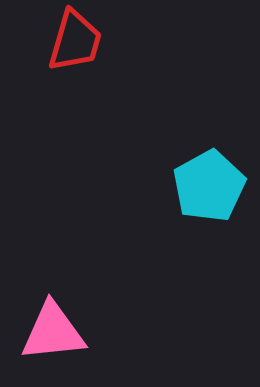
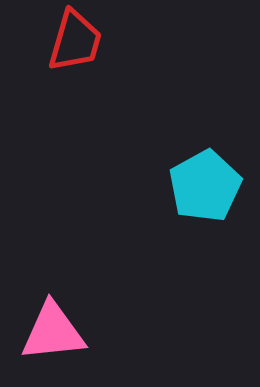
cyan pentagon: moved 4 px left
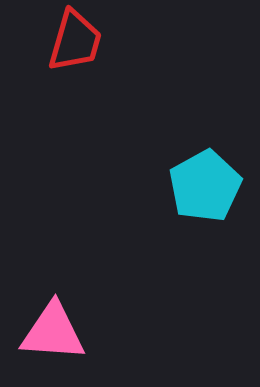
pink triangle: rotated 10 degrees clockwise
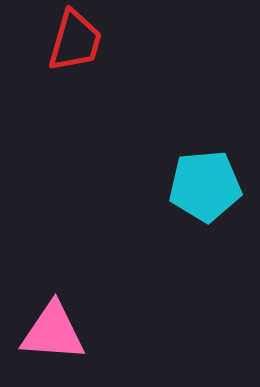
cyan pentagon: rotated 24 degrees clockwise
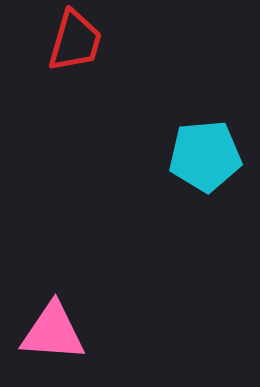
cyan pentagon: moved 30 px up
